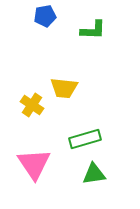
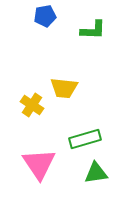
pink triangle: moved 5 px right
green triangle: moved 2 px right, 1 px up
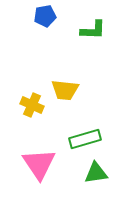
yellow trapezoid: moved 1 px right, 2 px down
yellow cross: rotated 10 degrees counterclockwise
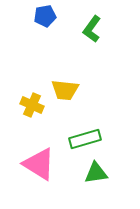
green L-shape: moved 1 px left, 1 px up; rotated 124 degrees clockwise
pink triangle: rotated 24 degrees counterclockwise
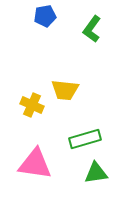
pink triangle: moved 4 px left; rotated 24 degrees counterclockwise
